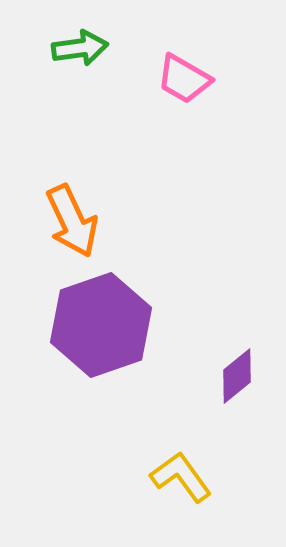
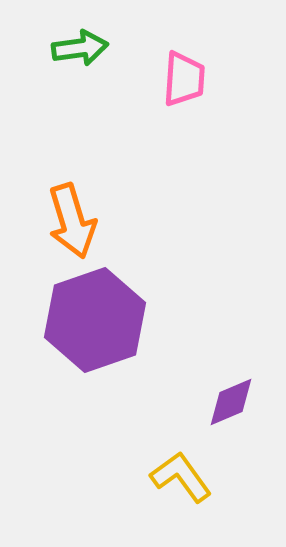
pink trapezoid: rotated 116 degrees counterclockwise
orange arrow: rotated 8 degrees clockwise
purple hexagon: moved 6 px left, 5 px up
purple diamond: moved 6 px left, 26 px down; rotated 16 degrees clockwise
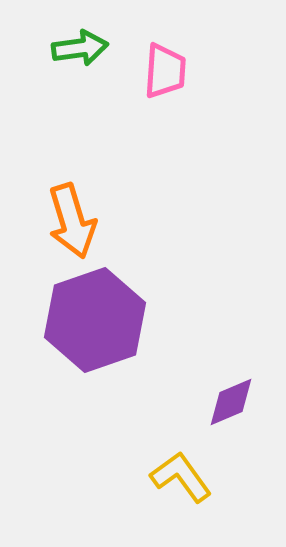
pink trapezoid: moved 19 px left, 8 px up
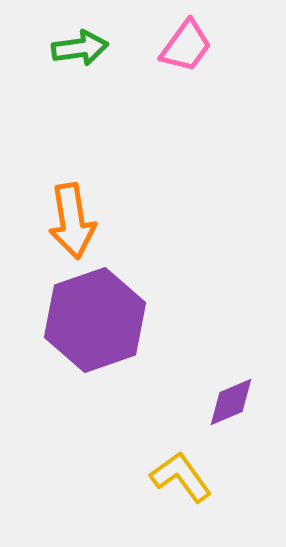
pink trapezoid: moved 21 px right, 25 px up; rotated 32 degrees clockwise
orange arrow: rotated 8 degrees clockwise
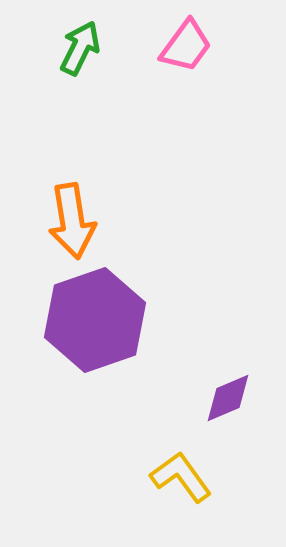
green arrow: rotated 56 degrees counterclockwise
purple diamond: moved 3 px left, 4 px up
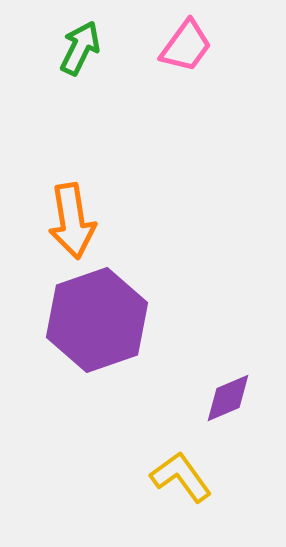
purple hexagon: moved 2 px right
